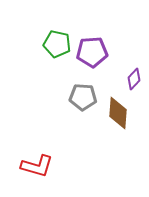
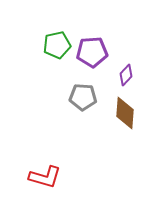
green pentagon: moved 1 px down; rotated 24 degrees counterclockwise
purple diamond: moved 8 px left, 4 px up
brown diamond: moved 7 px right
red L-shape: moved 8 px right, 11 px down
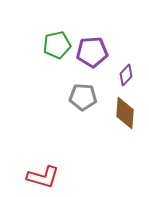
red L-shape: moved 2 px left
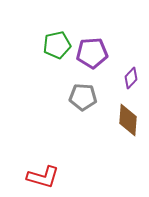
purple pentagon: moved 1 px down
purple diamond: moved 5 px right, 3 px down
brown diamond: moved 3 px right, 7 px down
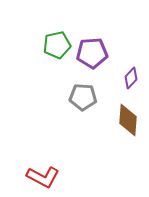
red L-shape: rotated 12 degrees clockwise
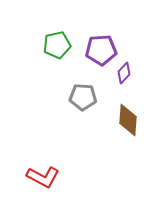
purple pentagon: moved 9 px right, 3 px up
purple diamond: moved 7 px left, 5 px up
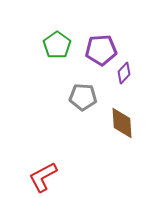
green pentagon: rotated 24 degrees counterclockwise
brown diamond: moved 6 px left, 3 px down; rotated 8 degrees counterclockwise
red L-shape: rotated 124 degrees clockwise
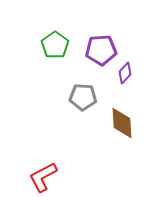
green pentagon: moved 2 px left
purple diamond: moved 1 px right
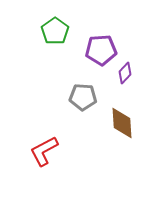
green pentagon: moved 14 px up
red L-shape: moved 1 px right, 26 px up
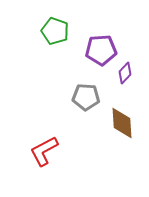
green pentagon: rotated 16 degrees counterclockwise
gray pentagon: moved 3 px right
